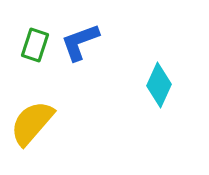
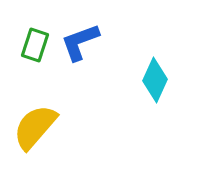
cyan diamond: moved 4 px left, 5 px up
yellow semicircle: moved 3 px right, 4 px down
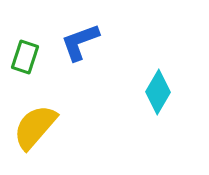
green rectangle: moved 10 px left, 12 px down
cyan diamond: moved 3 px right, 12 px down; rotated 6 degrees clockwise
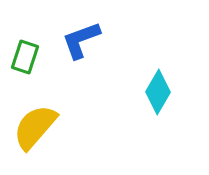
blue L-shape: moved 1 px right, 2 px up
